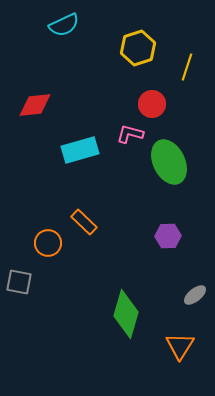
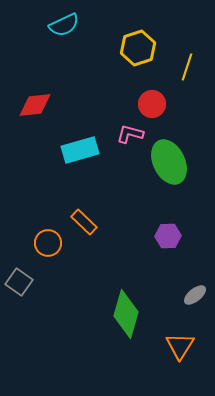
gray square: rotated 24 degrees clockwise
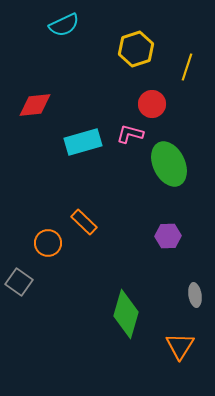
yellow hexagon: moved 2 px left, 1 px down
cyan rectangle: moved 3 px right, 8 px up
green ellipse: moved 2 px down
gray ellipse: rotated 60 degrees counterclockwise
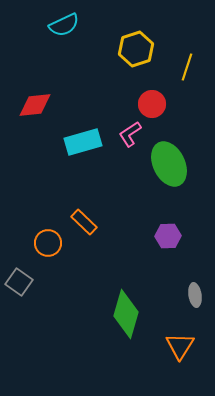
pink L-shape: rotated 48 degrees counterclockwise
